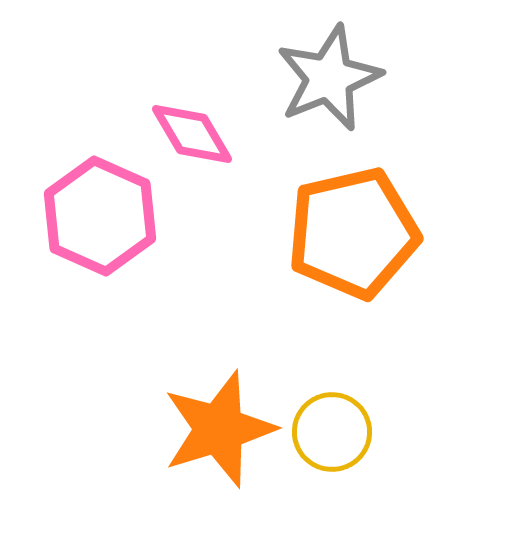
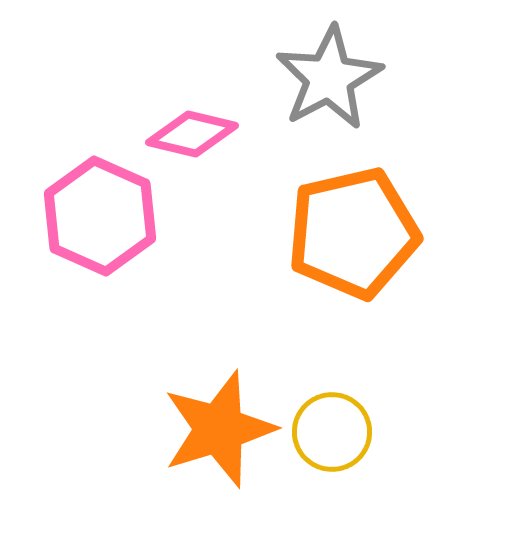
gray star: rotated 6 degrees counterclockwise
pink diamond: rotated 46 degrees counterclockwise
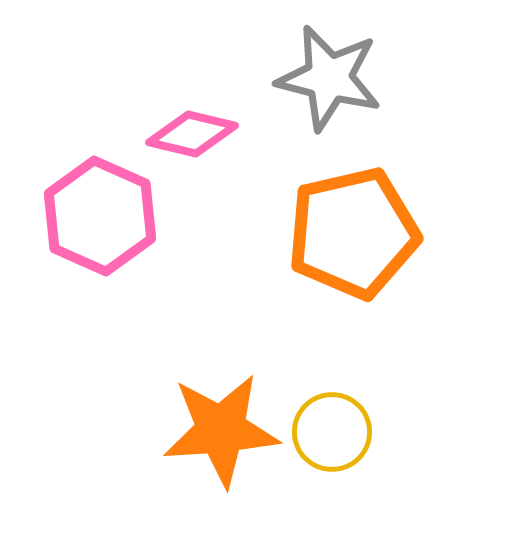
gray star: rotated 30 degrees counterclockwise
orange star: moved 2 px right, 1 px down; rotated 13 degrees clockwise
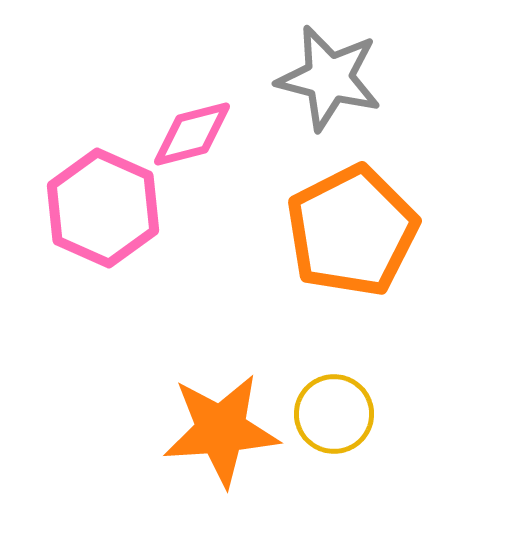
pink diamond: rotated 28 degrees counterclockwise
pink hexagon: moved 3 px right, 8 px up
orange pentagon: moved 1 px left, 2 px up; rotated 14 degrees counterclockwise
yellow circle: moved 2 px right, 18 px up
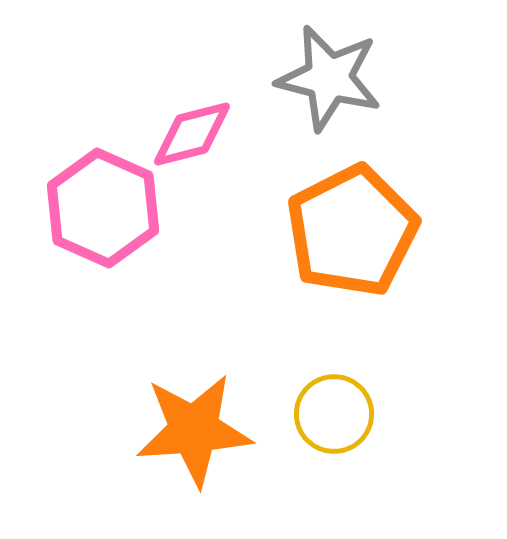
orange star: moved 27 px left
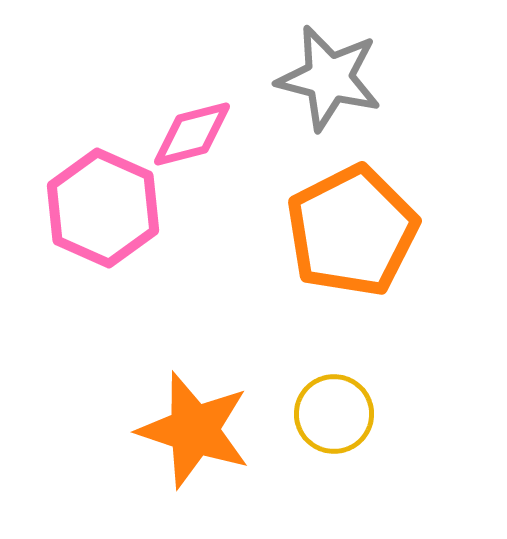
orange star: rotated 22 degrees clockwise
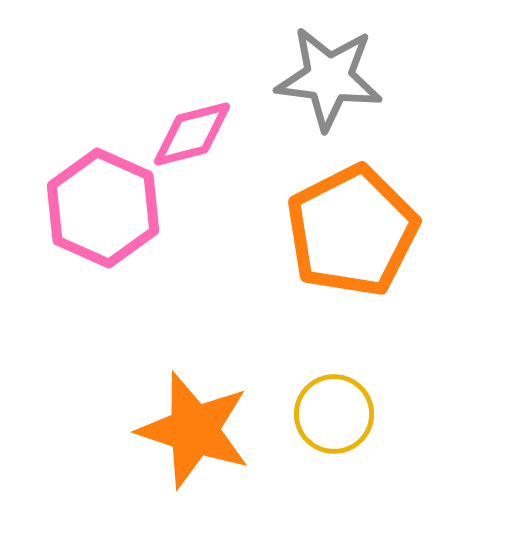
gray star: rotated 7 degrees counterclockwise
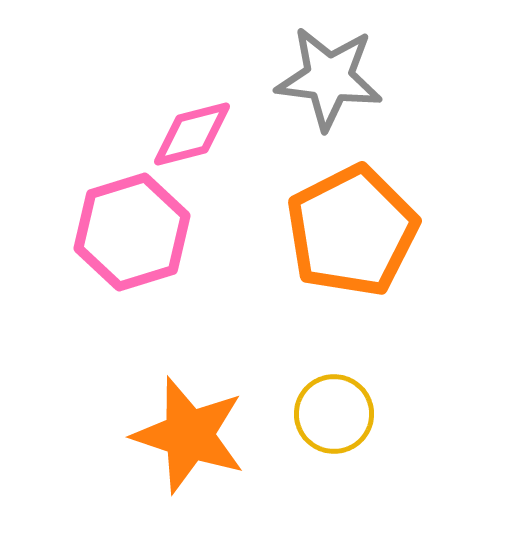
pink hexagon: moved 29 px right, 24 px down; rotated 19 degrees clockwise
orange star: moved 5 px left, 5 px down
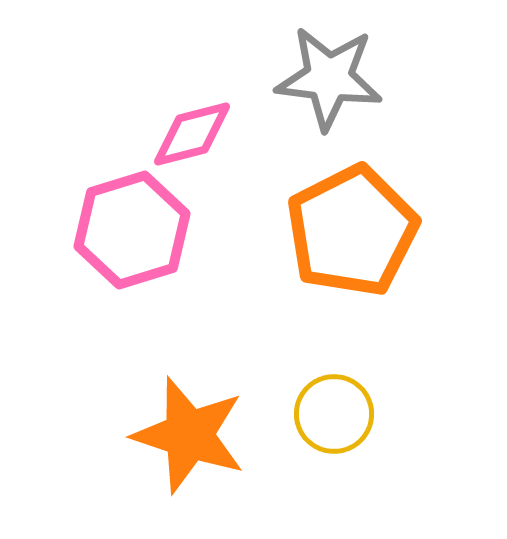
pink hexagon: moved 2 px up
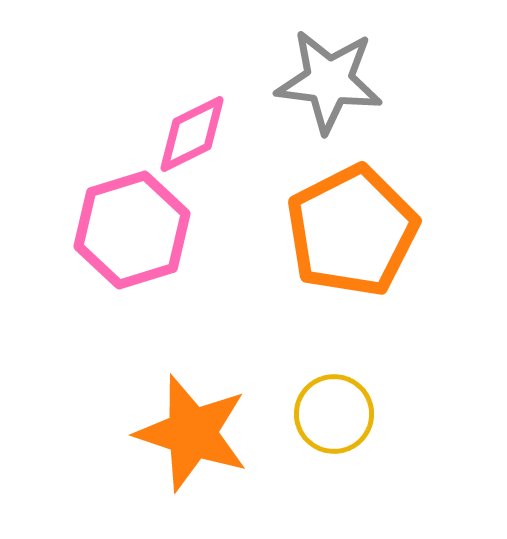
gray star: moved 3 px down
pink diamond: rotated 12 degrees counterclockwise
orange star: moved 3 px right, 2 px up
